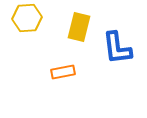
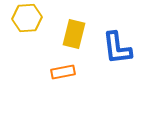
yellow rectangle: moved 5 px left, 7 px down
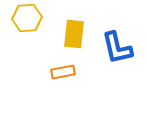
yellow rectangle: rotated 8 degrees counterclockwise
blue L-shape: rotated 6 degrees counterclockwise
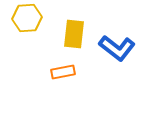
blue L-shape: rotated 39 degrees counterclockwise
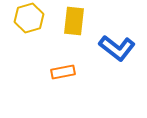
yellow hexagon: moved 2 px right; rotated 12 degrees counterclockwise
yellow rectangle: moved 13 px up
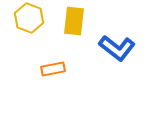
yellow hexagon: rotated 24 degrees counterclockwise
orange rectangle: moved 10 px left, 3 px up
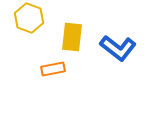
yellow rectangle: moved 2 px left, 16 px down
blue L-shape: moved 1 px right
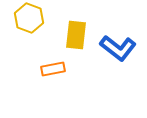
yellow rectangle: moved 4 px right, 2 px up
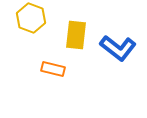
yellow hexagon: moved 2 px right
orange rectangle: rotated 25 degrees clockwise
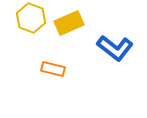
yellow rectangle: moved 7 px left, 12 px up; rotated 60 degrees clockwise
blue L-shape: moved 3 px left
